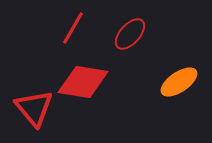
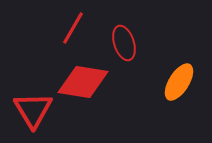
red ellipse: moved 6 px left, 9 px down; rotated 60 degrees counterclockwise
orange ellipse: rotated 24 degrees counterclockwise
red triangle: moved 1 px left, 2 px down; rotated 9 degrees clockwise
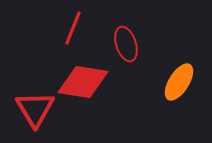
red line: rotated 8 degrees counterclockwise
red ellipse: moved 2 px right, 1 px down
red triangle: moved 2 px right, 1 px up
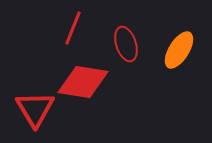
orange ellipse: moved 32 px up
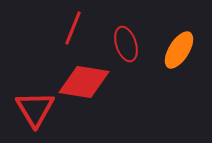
red diamond: moved 1 px right
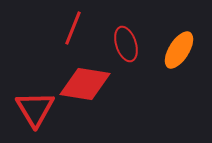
red diamond: moved 1 px right, 2 px down
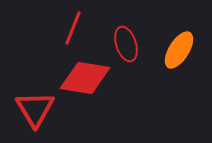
red diamond: moved 6 px up
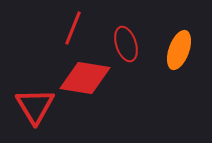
orange ellipse: rotated 12 degrees counterclockwise
red triangle: moved 3 px up
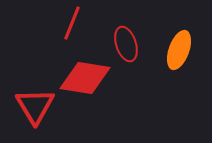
red line: moved 1 px left, 5 px up
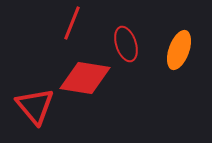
red triangle: rotated 9 degrees counterclockwise
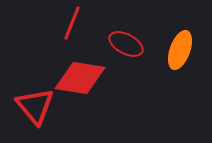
red ellipse: rotated 44 degrees counterclockwise
orange ellipse: moved 1 px right
red diamond: moved 5 px left
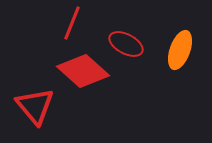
red diamond: moved 3 px right, 7 px up; rotated 33 degrees clockwise
